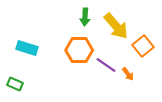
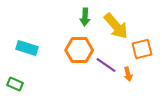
orange square: moved 1 px left, 3 px down; rotated 25 degrees clockwise
orange arrow: rotated 24 degrees clockwise
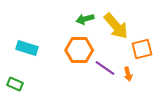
green arrow: moved 2 px down; rotated 72 degrees clockwise
purple line: moved 1 px left, 3 px down
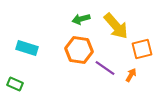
green arrow: moved 4 px left
orange hexagon: rotated 8 degrees clockwise
orange arrow: moved 3 px right, 1 px down; rotated 136 degrees counterclockwise
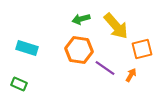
green rectangle: moved 4 px right
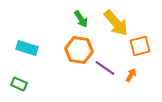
green arrow: rotated 108 degrees counterclockwise
yellow arrow: moved 3 px up
orange square: moved 2 px left, 3 px up
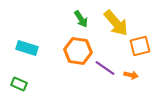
orange hexagon: moved 1 px left, 1 px down
orange arrow: rotated 72 degrees clockwise
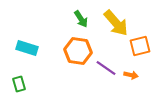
purple line: moved 1 px right
green rectangle: rotated 49 degrees clockwise
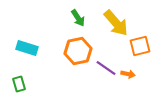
green arrow: moved 3 px left, 1 px up
orange hexagon: rotated 20 degrees counterclockwise
orange arrow: moved 3 px left, 1 px up
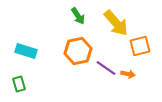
green arrow: moved 2 px up
cyan rectangle: moved 1 px left, 3 px down
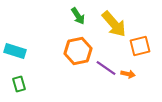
yellow arrow: moved 2 px left, 1 px down
cyan rectangle: moved 11 px left
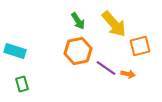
green arrow: moved 5 px down
green rectangle: moved 3 px right
